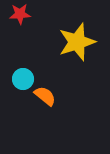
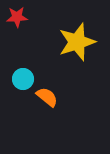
red star: moved 3 px left, 3 px down
orange semicircle: moved 2 px right, 1 px down
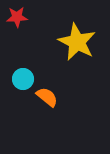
yellow star: rotated 27 degrees counterclockwise
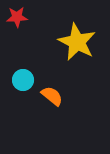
cyan circle: moved 1 px down
orange semicircle: moved 5 px right, 1 px up
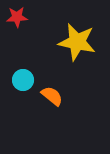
yellow star: rotated 15 degrees counterclockwise
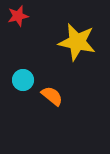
red star: moved 1 px right, 1 px up; rotated 10 degrees counterclockwise
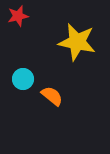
cyan circle: moved 1 px up
